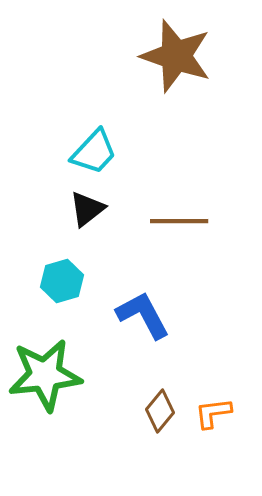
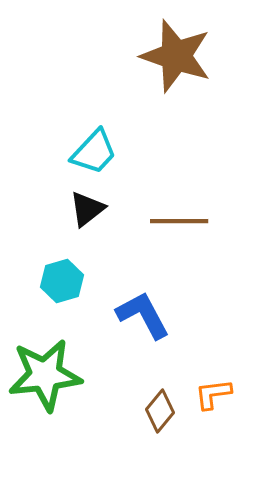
orange L-shape: moved 19 px up
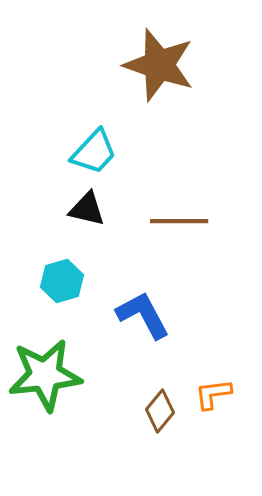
brown star: moved 17 px left, 9 px down
black triangle: rotated 51 degrees clockwise
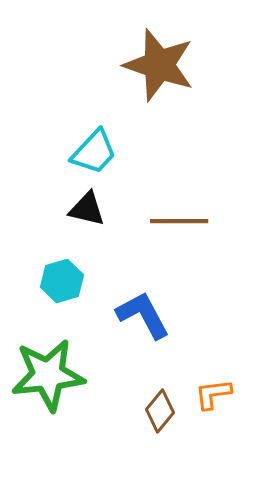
green star: moved 3 px right
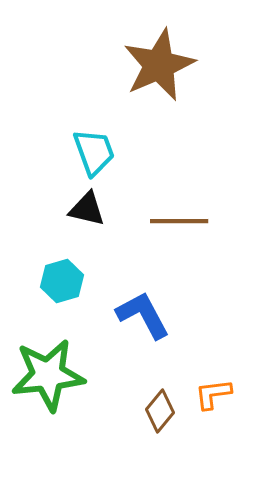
brown star: rotated 30 degrees clockwise
cyan trapezoid: rotated 63 degrees counterclockwise
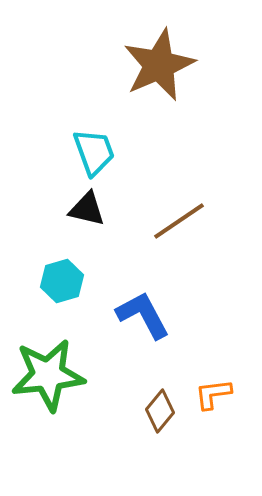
brown line: rotated 34 degrees counterclockwise
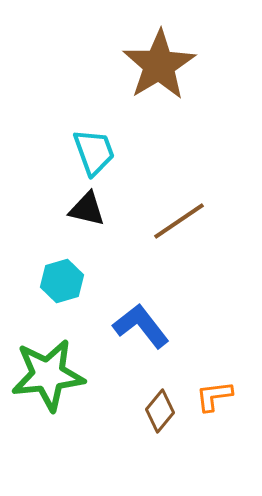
brown star: rotated 8 degrees counterclockwise
blue L-shape: moved 2 px left, 11 px down; rotated 10 degrees counterclockwise
orange L-shape: moved 1 px right, 2 px down
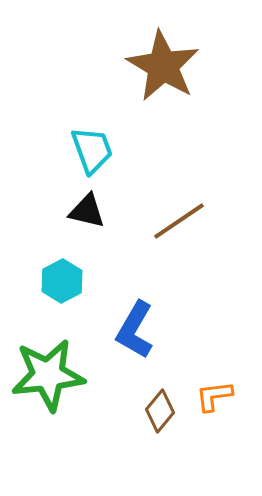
brown star: moved 4 px right, 1 px down; rotated 10 degrees counterclockwise
cyan trapezoid: moved 2 px left, 2 px up
black triangle: moved 2 px down
cyan hexagon: rotated 12 degrees counterclockwise
blue L-shape: moved 6 px left, 4 px down; rotated 112 degrees counterclockwise
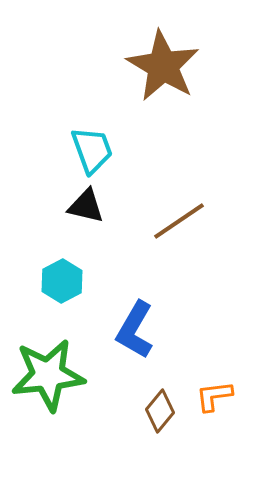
black triangle: moved 1 px left, 5 px up
